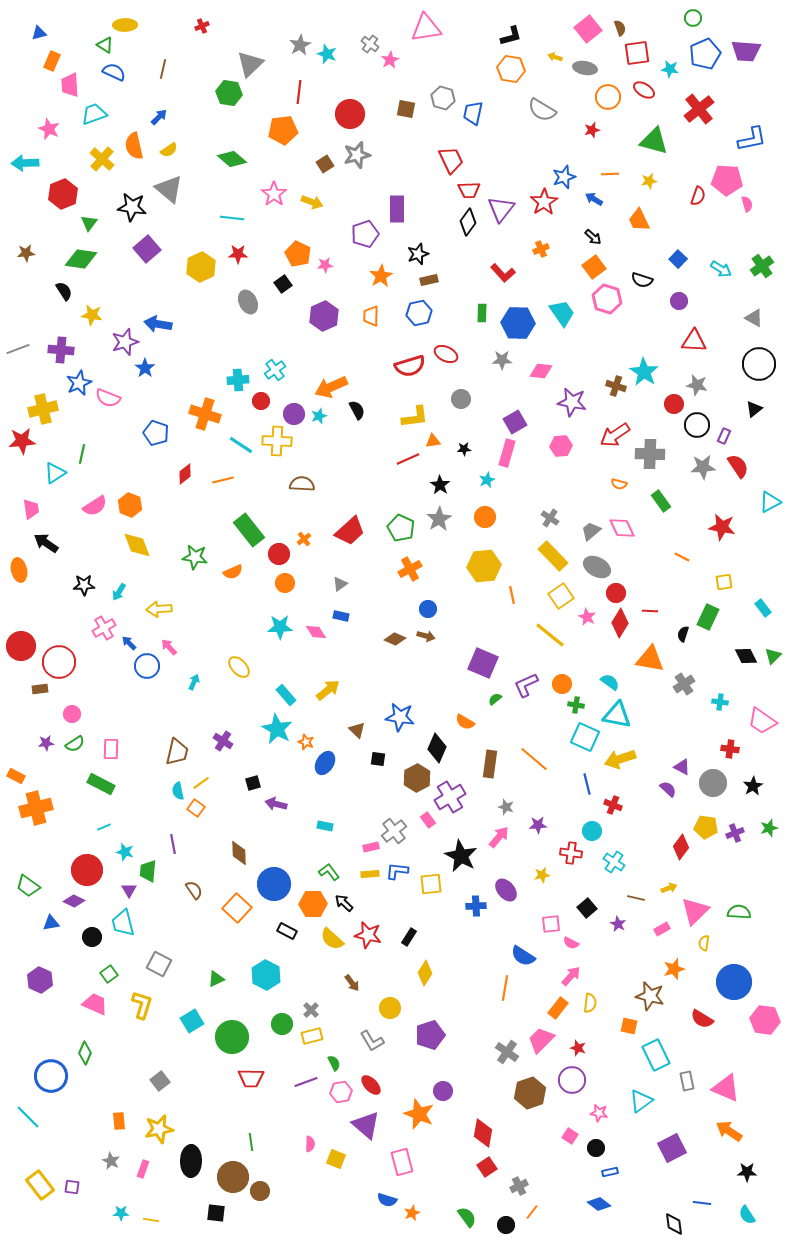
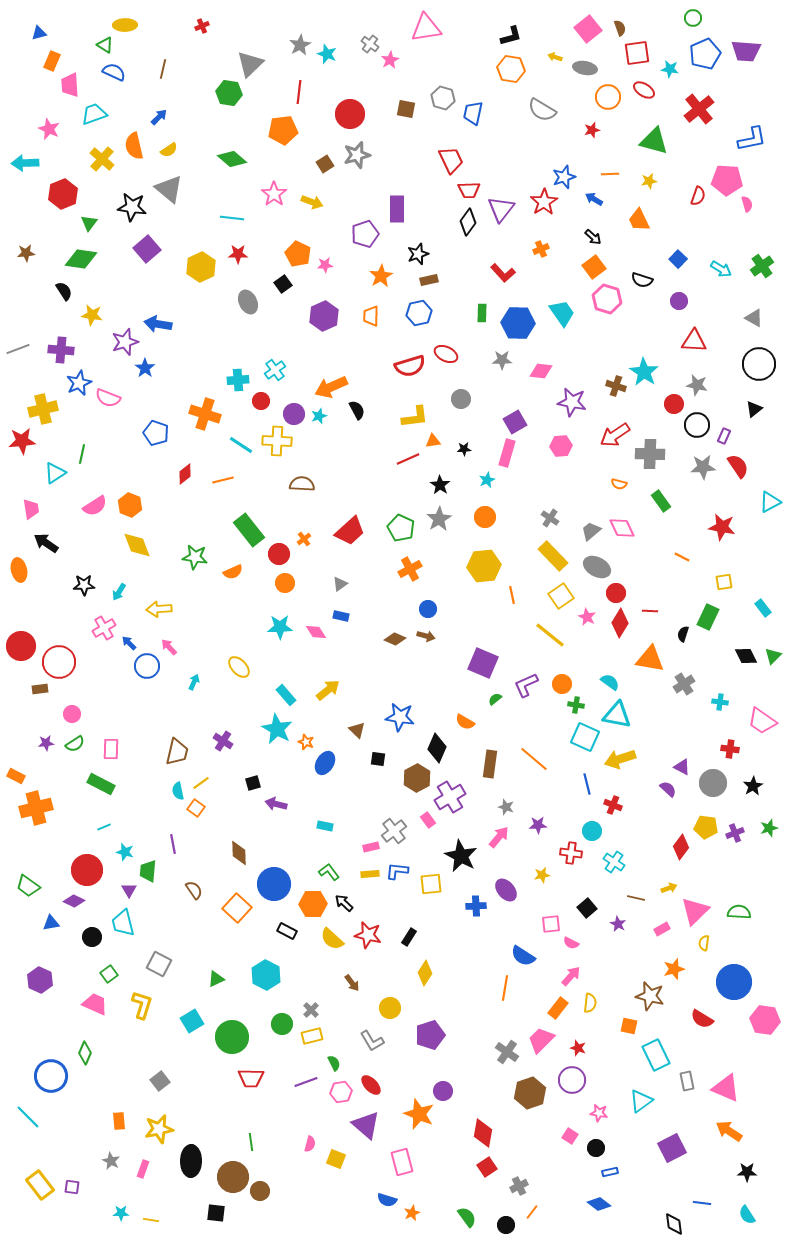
pink semicircle at (310, 1144): rotated 14 degrees clockwise
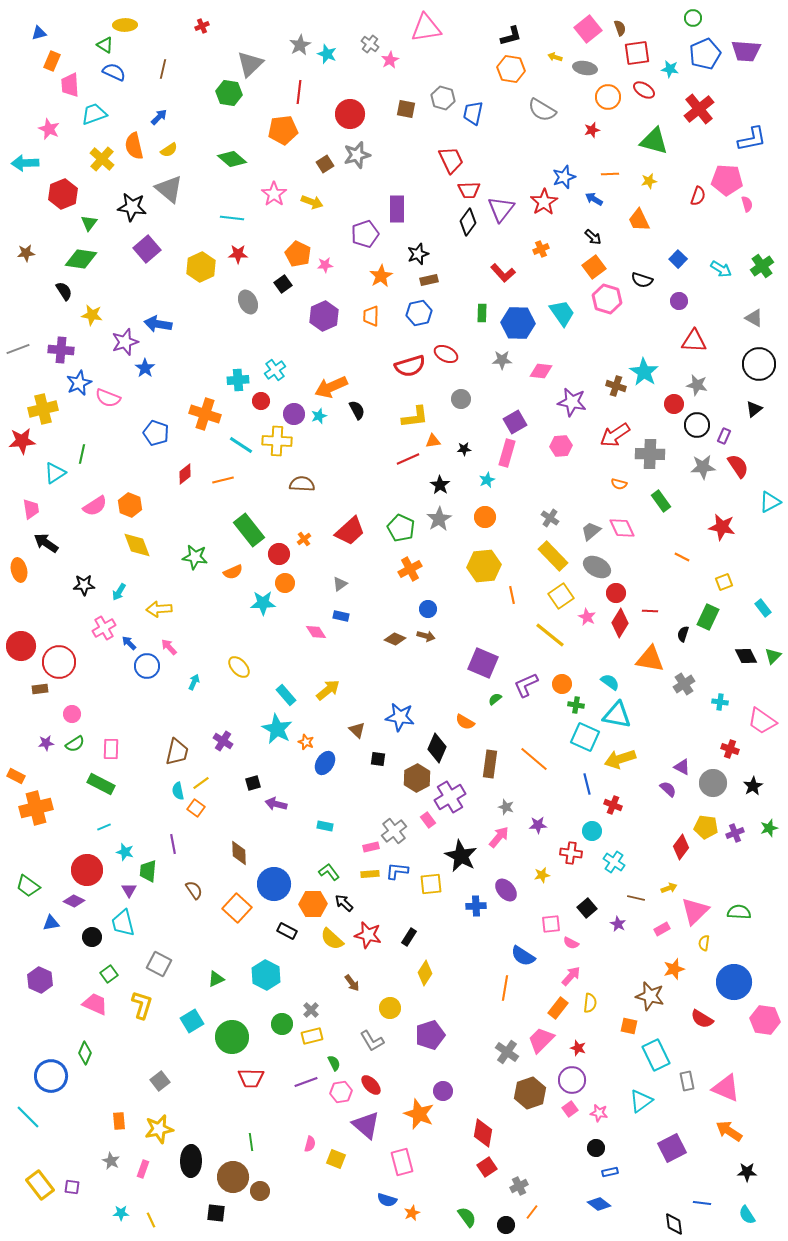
yellow square at (724, 582): rotated 12 degrees counterclockwise
cyan star at (280, 627): moved 17 px left, 24 px up
red cross at (730, 749): rotated 12 degrees clockwise
pink square at (570, 1136): moved 27 px up; rotated 21 degrees clockwise
yellow line at (151, 1220): rotated 56 degrees clockwise
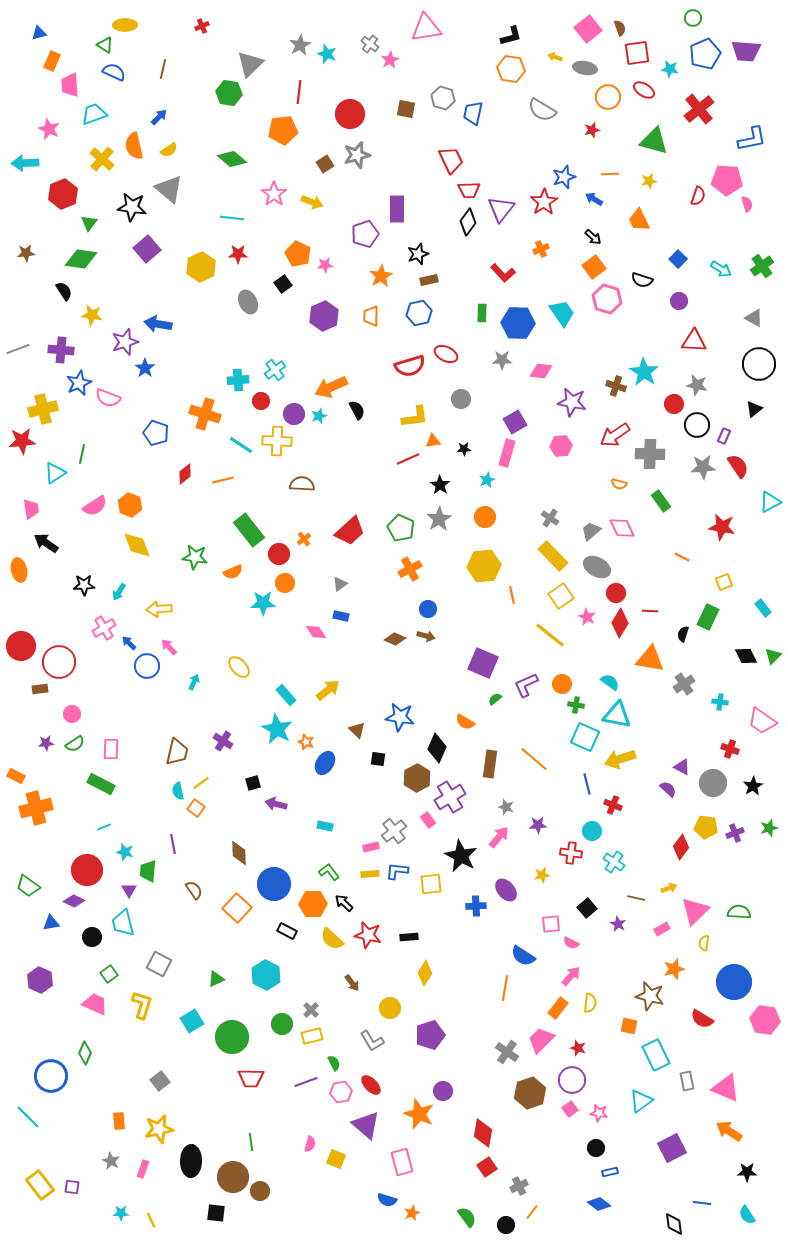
black rectangle at (409, 937): rotated 54 degrees clockwise
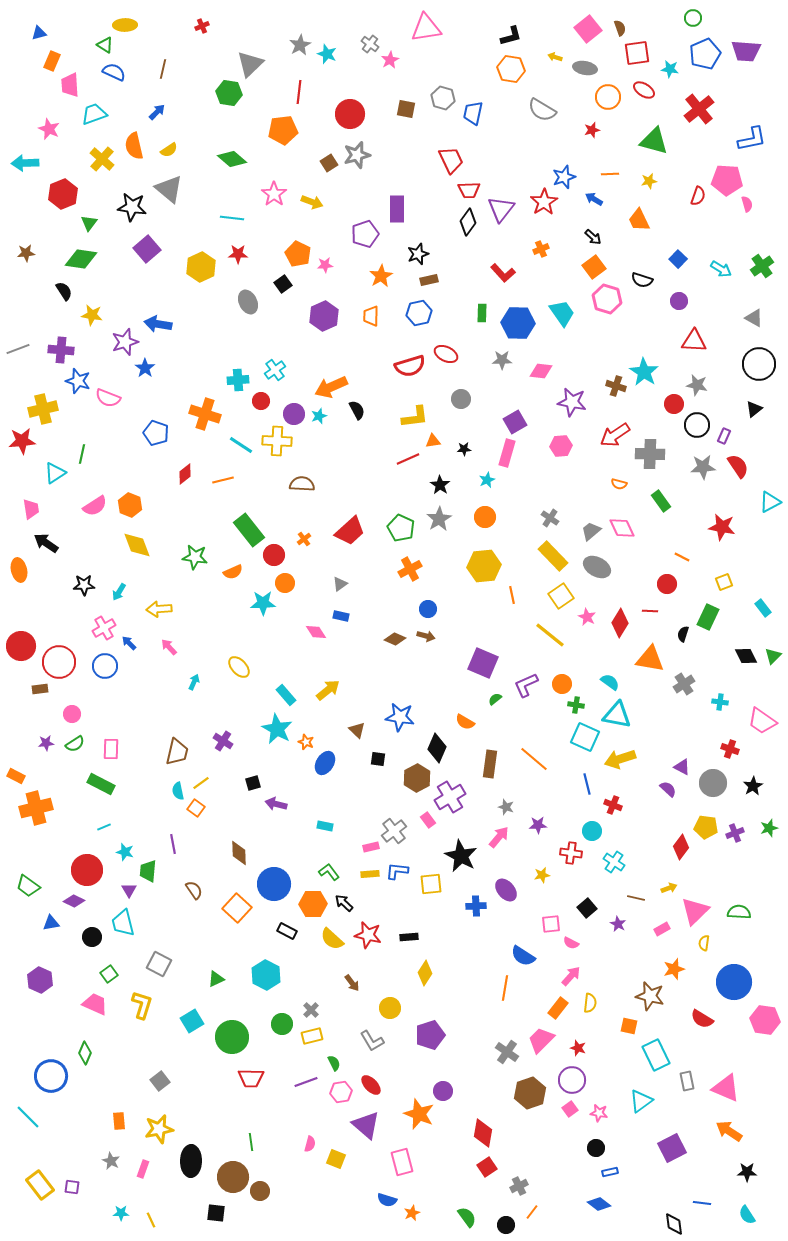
blue arrow at (159, 117): moved 2 px left, 5 px up
brown square at (325, 164): moved 4 px right, 1 px up
blue star at (79, 383): moved 1 px left, 2 px up; rotated 30 degrees counterclockwise
red circle at (279, 554): moved 5 px left, 1 px down
red circle at (616, 593): moved 51 px right, 9 px up
blue circle at (147, 666): moved 42 px left
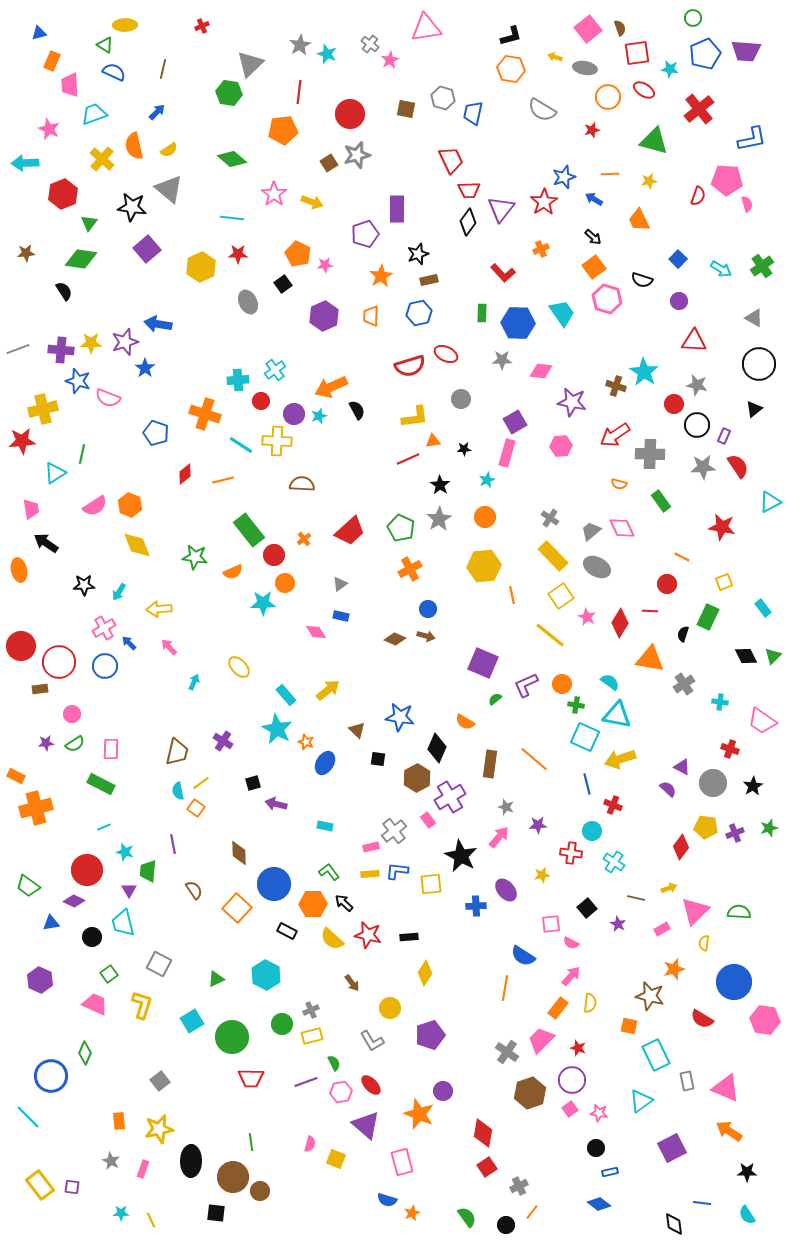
yellow star at (92, 315): moved 1 px left, 28 px down; rotated 10 degrees counterclockwise
gray cross at (311, 1010): rotated 21 degrees clockwise
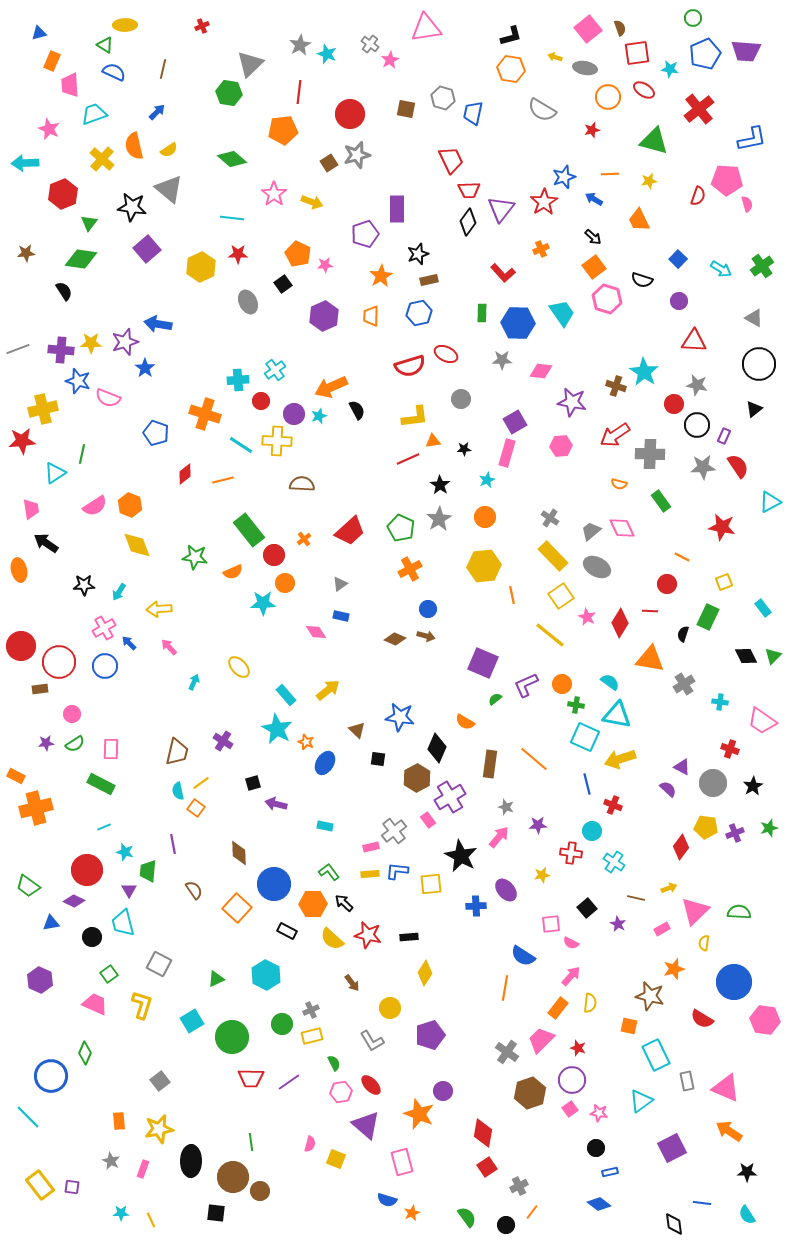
purple line at (306, 1082): moved 17 px left; rotated 15 degrees counterclockwise
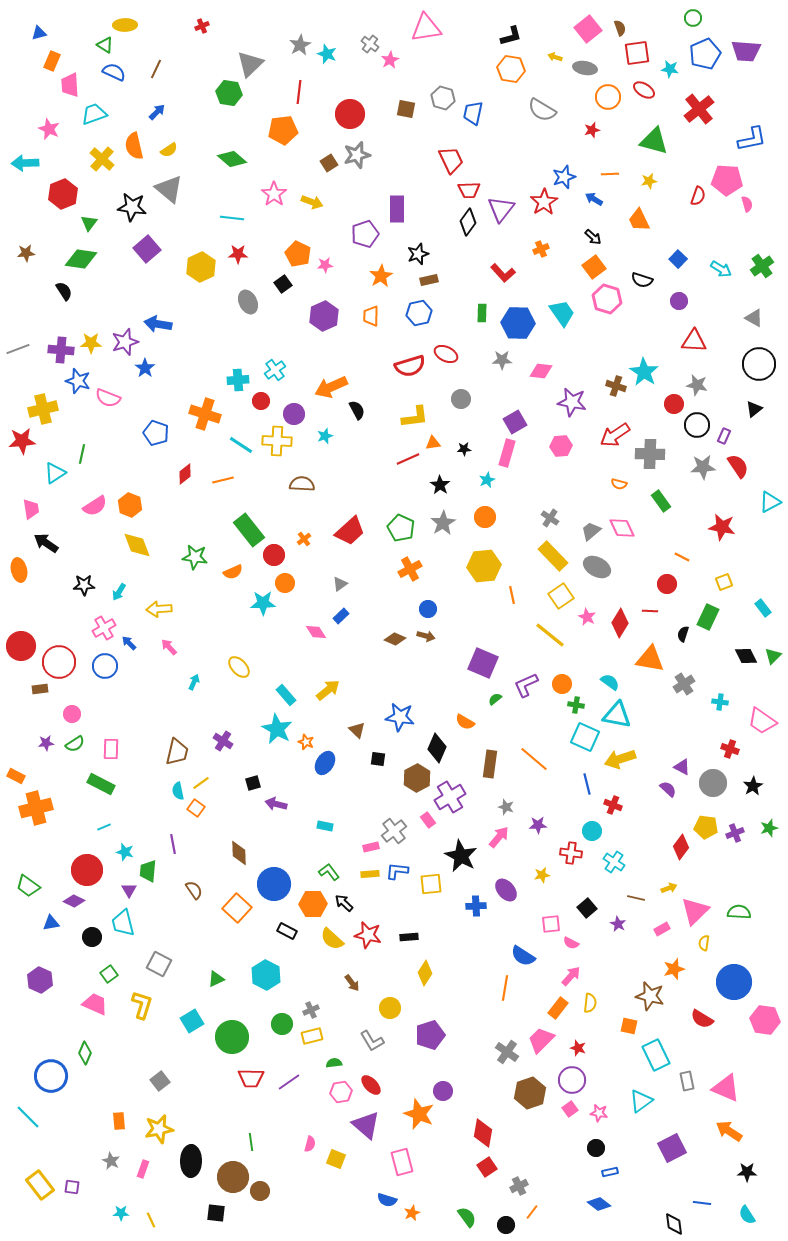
brown line at (163, 69): moved 7 px left; rotated 12 degrees clockwise
cyan star at (319, 416): moved 6 px right, 20 px down
orange triangle at (433, 441): moved 2 px down
gray star at (439, 519): moved 4 px right, 4 px down
blue rectangle at (341, 616): rotated 56 degrees counterclockwise
green semicircle at (334, 1063): rotated 70 degrees counterclockwise
